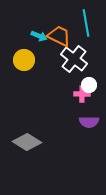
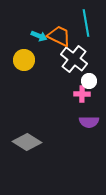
white circle: moved 4 px up
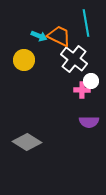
white circle: moved 2 px right
pink cross: moved 4 px up
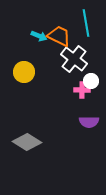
yellow circle: moved 12 px down
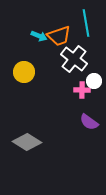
orange trapezoid: rotated 135 degrees clockwise
white circle: moved 3 px right
purple semicircle: rotated 36 degrees clockwise
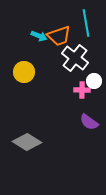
white cross: moved 1 px right, 1 px up
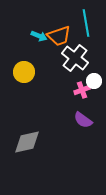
pink cross: rotated 21 degrees counterclockwise
purple semicircle: moved 6 px left, 2 px up
gray diamond: rotated 44 degrees counterclockwise
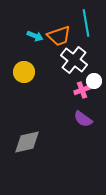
cyan arrow: moved 4 px left
white cross: moved 1 px left, 2 px down
purple semicircle: moved 1 px up
